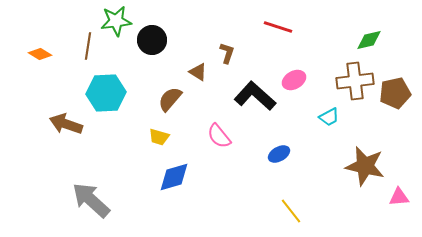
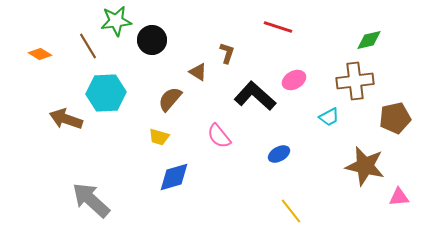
brown line: rotated 40 degrees counterclockwise
brown pentagon: moved 25 px down
brown arrow: moved 5 px up
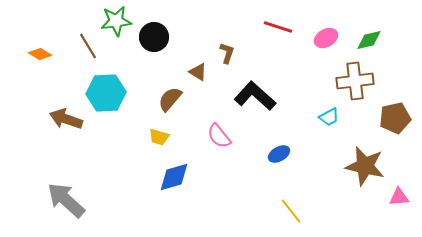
black circle: moved 2 px right, 3 px up
pink ellipse: moved 32 px right, 42 px up
gray arrow: moved 25 px left
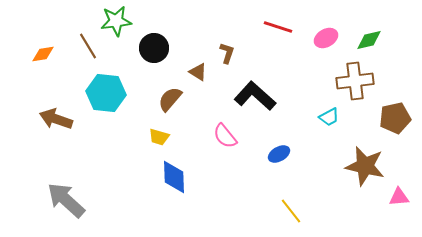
black circle: moved 11 px down
orange diamond: moved 3 px right; rotated 40 degrees counterclockwise
cyan hexagon: rotated 9 degrees clockwise
brown arrow: moved 10 px left
pink semicircle: moved 6 px right
blue diamond: rotated 76 degrees counterclockwise
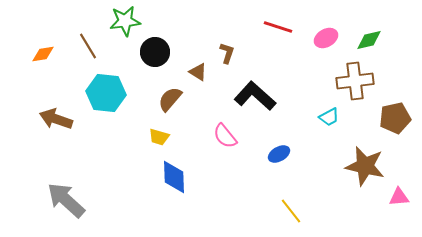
green star: moved 9 px right
black circle: moved 1 px right, 4 px down
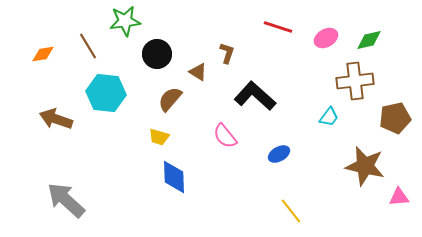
black circle: moved 2 px right, 2 px down
cyan trapezoid: rotated 25 degrees counterclockwise
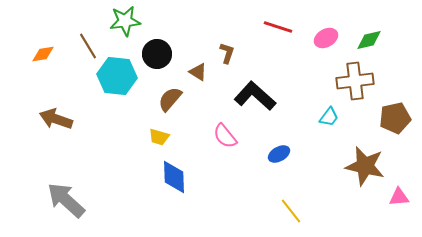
cyan hexagon: moved 11 px right, 17 px up
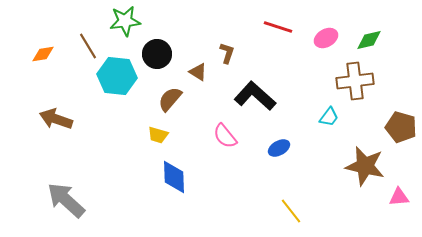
brown pentagon: moved 6 px right, 9 px down; rotated 28 degrees clockwise
yellow trapezoid: moved 1 px left, 2 px up
blue ellipse: moved 6 px up
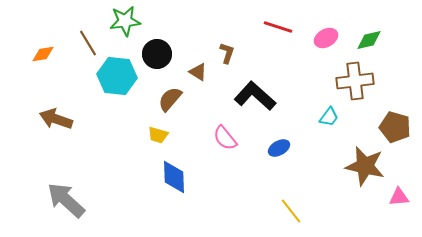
brown line: moved 3 px up
brown pentagon: moved 6 px left
pink semicircle: moved 2 px down
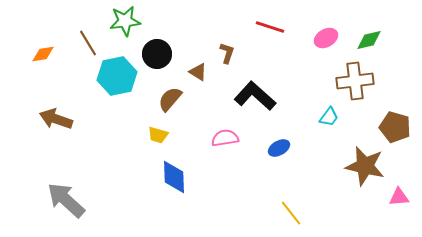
red line: moved 8 px left
cyan hexagon: rotated 18 degrees counterclockwise
pink semicircle: rotated 120 degrees clockwise
yellow line: moved 2 px down
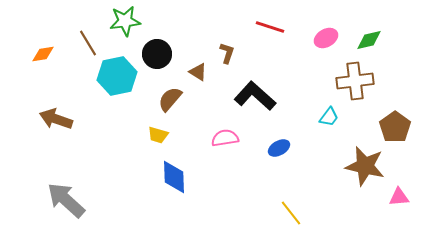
brown pentagon: rotated 20 degrees clockwise
